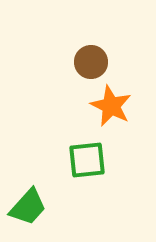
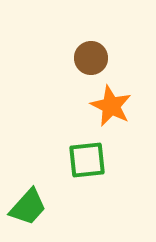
brown circle: moved 4 px up
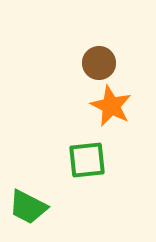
brown circle: moved 8 px right, 5 px down
green trapezoid: rotated 75 degrees clockwise
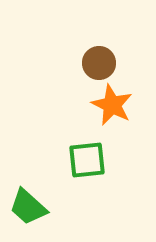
orange star: moved 1 px right, 1 px up
green trapezoid: rotated 15 degrees clockwise
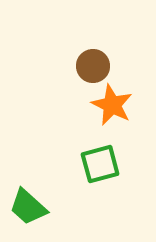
brown circle: moved 6 px left, 3 px down
green square: moved 13 px right, 4 px down; rotated 9 degrees counterclockwise
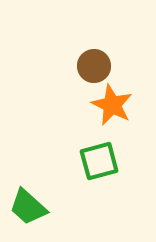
brown circle: moved 1 px right
green square: moved 1 px left, 3 px up
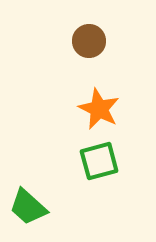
brown circle: moved 5 px left, 25 px up
orange star: moved 13 px left, 4 px down
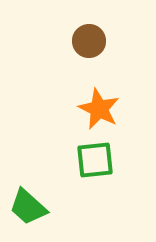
green square: moved 4 px left, 1 px up; rotated 9 degrees clockwise
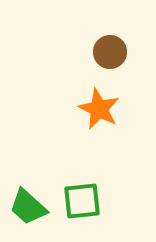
brown circle: moved 21 px right, 11 px down
green square: moved 13 px left, 41 px down
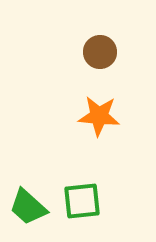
brown circle: moved 10 px left
orange star: moved 7 px down; rotated 21 degrees counterclockwise
